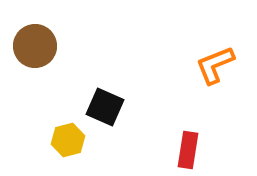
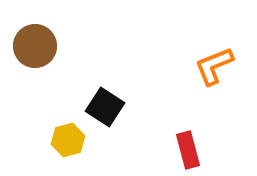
orange L-shape: moved 1 px left, 1 px down
black square: rotated 9 degrees clockwise
red rectangle: rotated 24 degrees counterclockwise
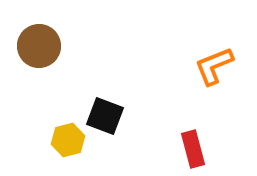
brown circle: moved 4 px right
black square: moved 9 px down; rotated 12 degrees counterclockwise
red rectangle: moved 5 px right, 1 px up
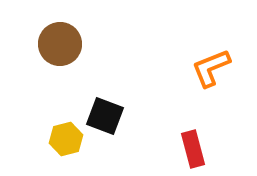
brown circle: moved 21 px right, 2 px up
orange L-shape: moved 3 px left, 2 px down
yellow hexagon: moved 2 px left, 1 px up
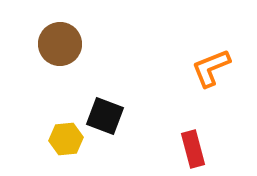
yellow hexagon: rotated 8 degrees clockwise
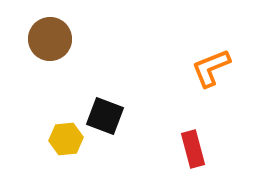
brown circle: moved 10 px left, 5 px up
